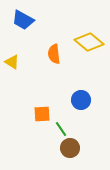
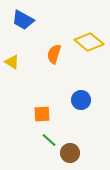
orange semicircle: rotated 24 degrees clockwise
green line: moved 12 px left, 11 px down; rotated 14 degrees counterclockwise
brown circle: moved 5 px down
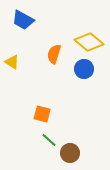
blue circle: moved 3 px right, 31 px up
orange square: rotated 18 degrees clockwise
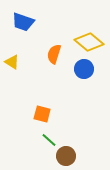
blue trapezoid: moved 2 px down; rotated 10 degrees counterclockwise
brown circle: moved 4 px left, 3 px down
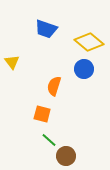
blue trapezoid: moved 23 px right, 7 px down
orange semicircle: moved 32 px down
yellow triangle: rotated 21 degrees clockwise
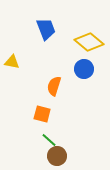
blue trapezoid: rotated 130 degrees counterclockwise
yellow triangle: rotated 42 degrees counterclockwise
brown circle: moved 9 px left
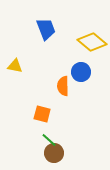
yellow diamond: moved 3 px right
yellow triangle: moved 3 px right, 4 px down
blue circle: moved 3 px left, 3 px down
orange semicircle: moved 9 px right; rotated 18 degrees counterclockwise
brown circle: moved 3 px left, 3 px up
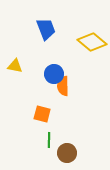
blue circle: moved 27 px left, 2 px down
green line: rotated 49 degrees clockwise
brown circle: moved 13 px right
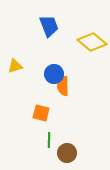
blue trapezoid: moved 3 px right, 3 px up
yellow triangle: rotated 28 degrees counterclockwise
orange square: moved 1 px left, 1 px up
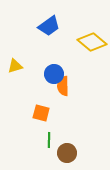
blue trapezoid: rotated 75 degrees clockwise
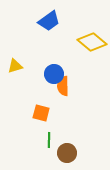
blue trapezoid: moved 5 px up
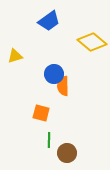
yellow triangle: moved 10 px up
